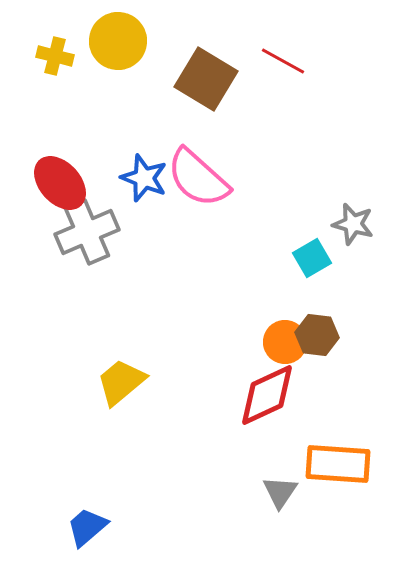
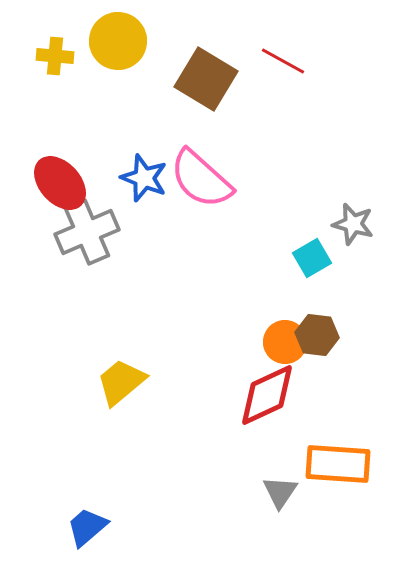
yellow cross: rotated 9 degrees counterclockwise
pink semicircle: moved 3 px right, 1 px down
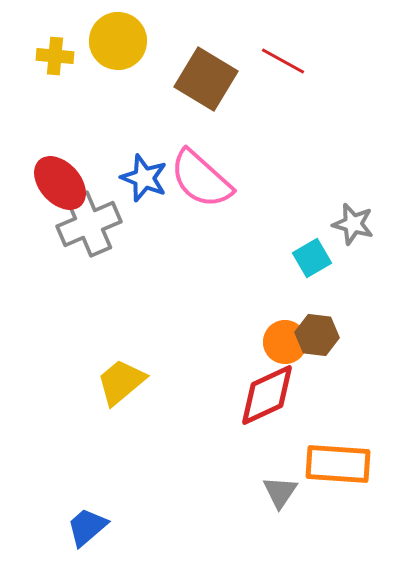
gray cross: moved 2 px right, 8 px up
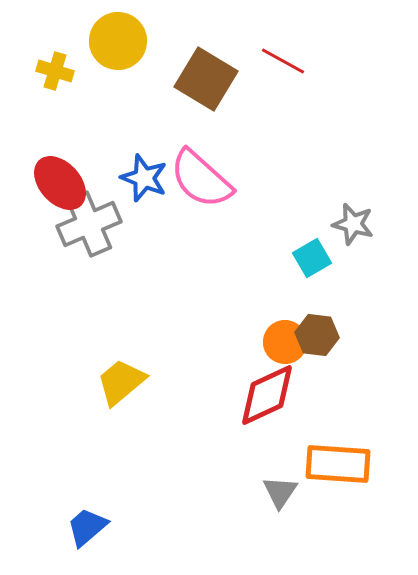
yellow cross: moved 15 px down; rotated 12 degrees clockwise
